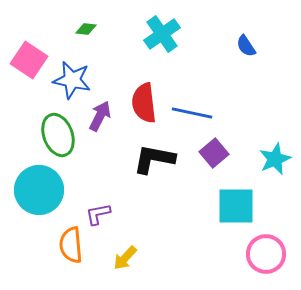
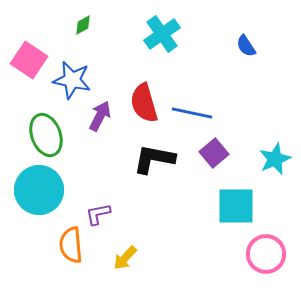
green diamond: moved 3 px left, 4 px up; rotated 35 degrees counterclockwise
red semicircle: rotated 9 degrees counterclockwise
green ellipse: moved 12 px left
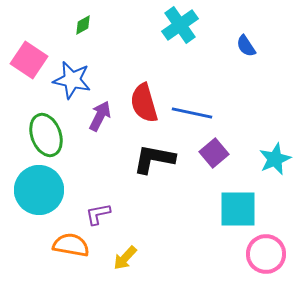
cyan cross: moved 18 px right, 9 px up
cyan square: moved 2 px right, 3 px down
orange semicircle: rotated 105 degrees clockwise
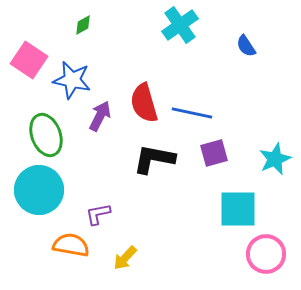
purple square: rotated 24 degrees clockwise
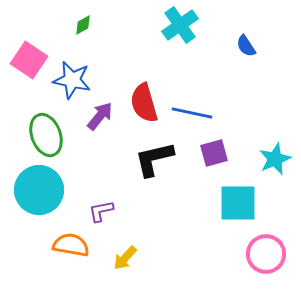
purple arrow: rotated 12 degrees clockwise
black L-shape: rotated 24 degrees counterclockwise
cyan square: moved 6 px up
purple L-shape: moved 3 px right, 3 px up
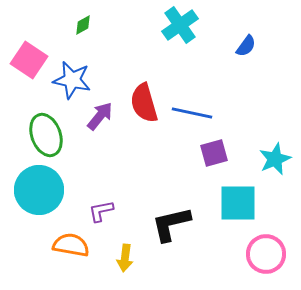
blue semicircle: rotated 110 degrees counterclockwise
black L-shape: moved 17 px right, 65 px down
yellow arrow: rotated 36 degrees counterclockwise
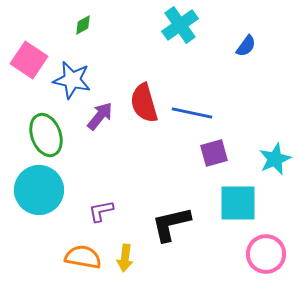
orange semicircle: moved 12 px right, 12 px down
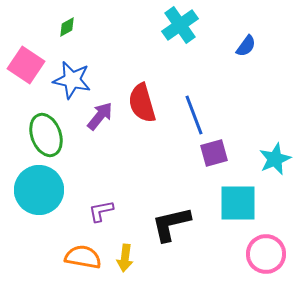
green diamond: moved 16 px left, 2 px down
pink square: moved 3 px left, 5 px down
red semicircle: moved 2 px left
blue line: moved 2 px right, 2 px down; rotated 57 degrees clockwise
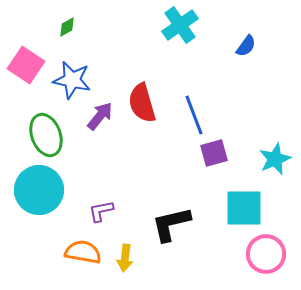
cyan square: moved 6 px right, 5 px down
orange semicircle: moved 5 px up
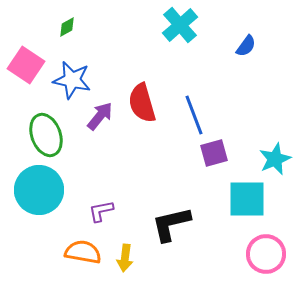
cyan cross: rotated 6 degrees counterclockwise
cyan square: moved 3 px right, 9 px up
